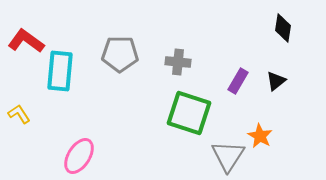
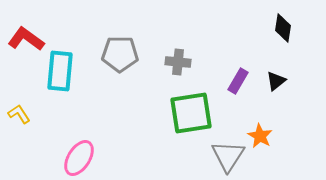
red L-shape: moved 2 px up
green square: moved 2 px right; rotated 27 degrees counterclockwise
pink ellipse: moved 2 px down
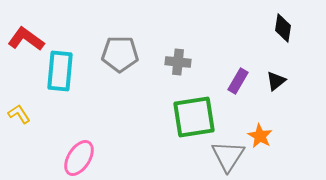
green square: moved 3 px right, 4 px down
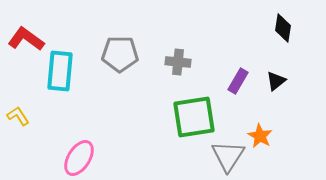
yellow L-shape: moved 1 px left, 2 px down
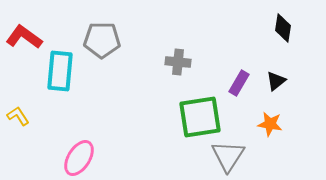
red L-shape: moved 2 px left, 2 px up
gray pentagon: moved 18 px left, 14 px up
purple rectangle: moved 1 px right, 2 px down
green square: moved 6 px right
orange star: moved 10 px right, 12 px up; rotated 20 degrees counterclockwise
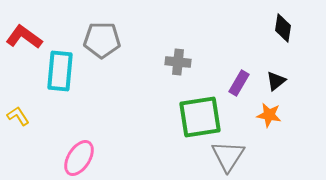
orange star: moved 1 px left, 9 px up
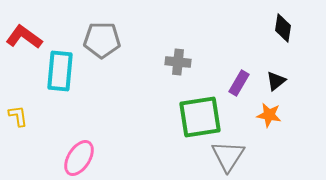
yellow L-shape: rotated 25 degrees clockwise
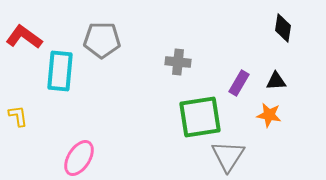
black triangle: rotated 35 degrees clockwise
